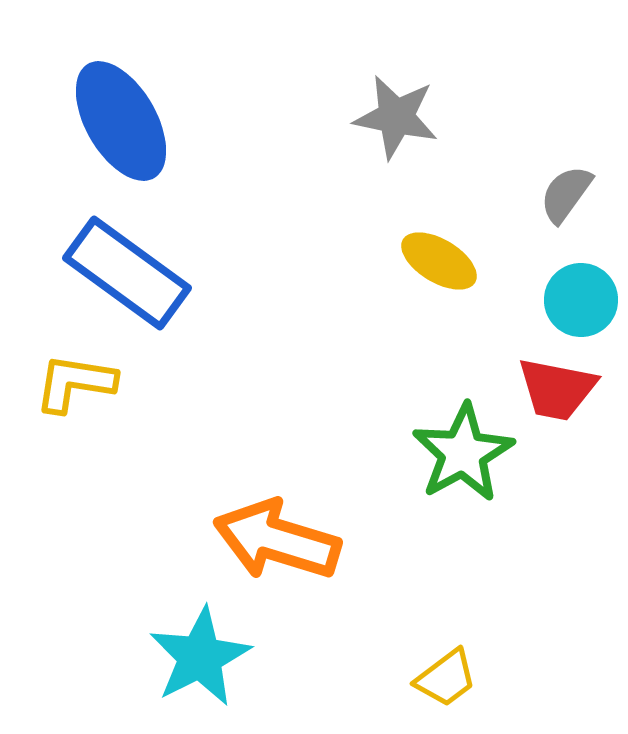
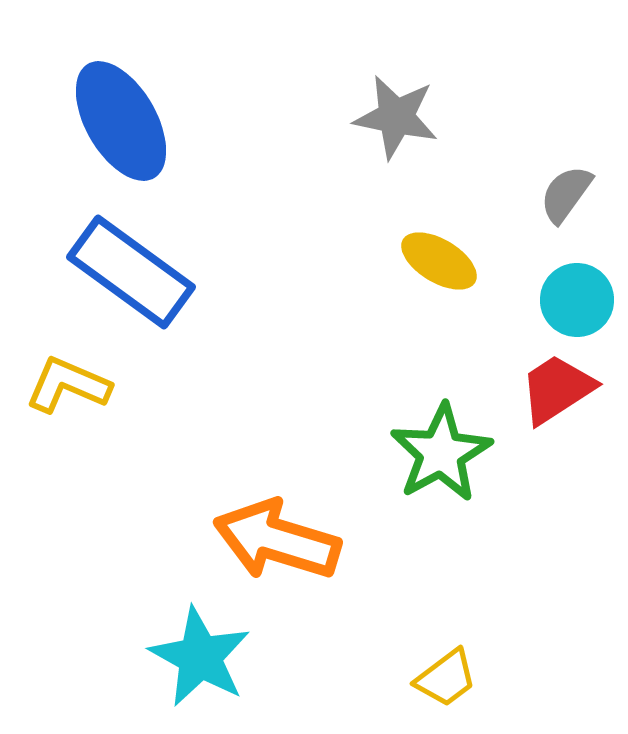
blue rectangle: moved 4 px right, 1 px up
cyan circle: moved 4 px left
yellow L-shape: moved 7 px left, 2 px down; rotated 14 degrees clockwise
red trapezoid: rotated 136 degrees clockwise
green star: moved 22 px left
cyan star: rotated 16 degrees counterclockwise
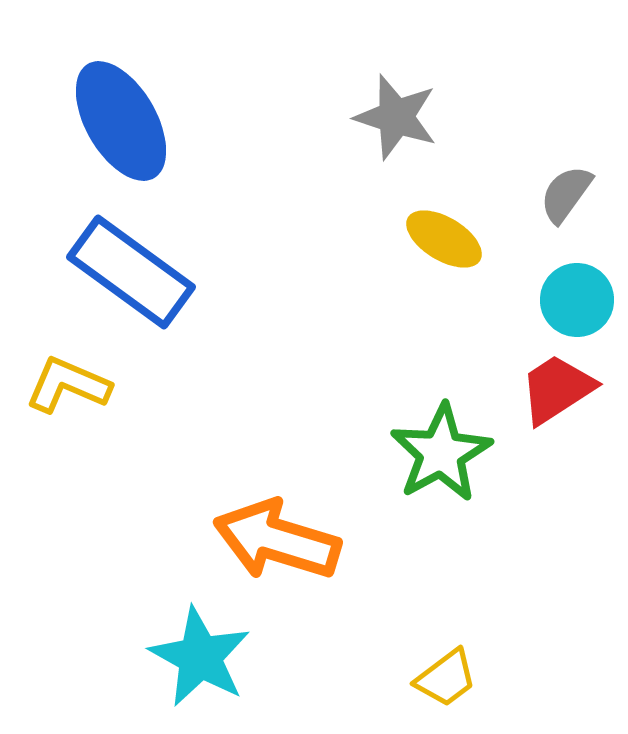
gray star: rotated 6 degrees clockwise
yellow ellipse: moved 5 px right, 22 px up
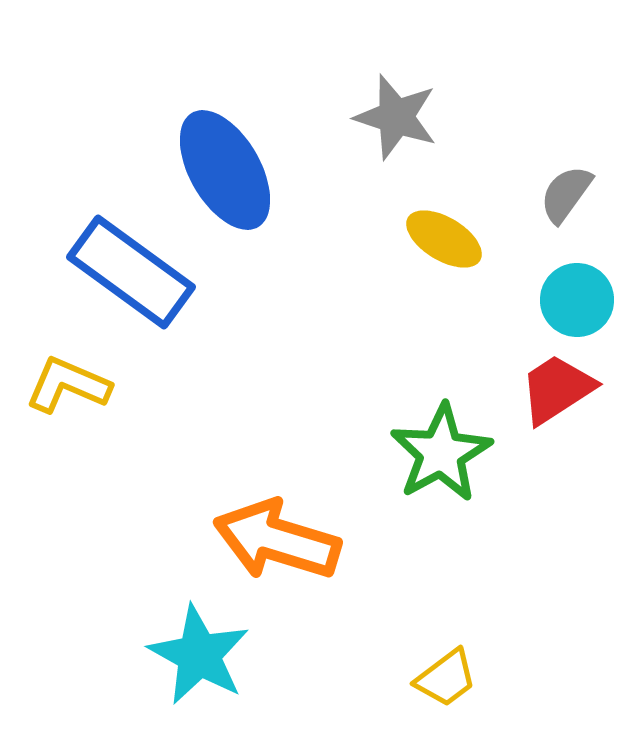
blue ellipse: moved 104 px right, 49 px down
cyan star: moved 1 px left, 2 px up
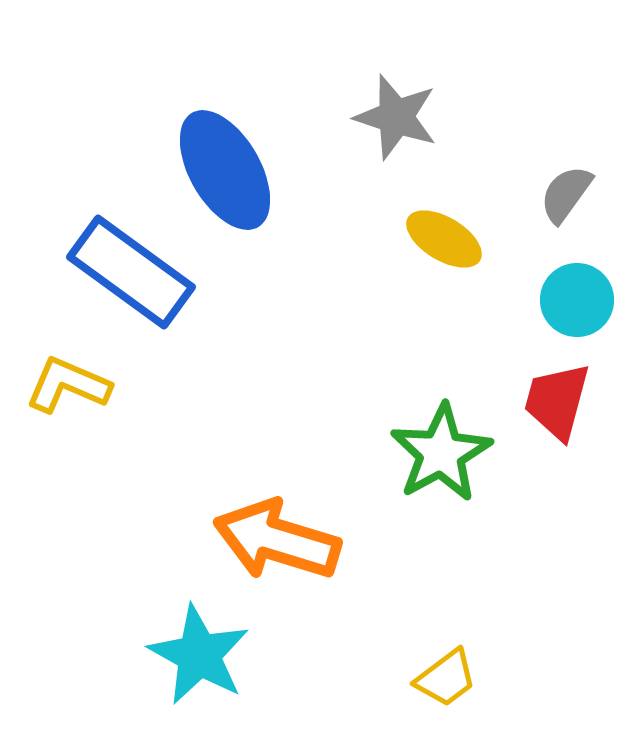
red trapezoid: moved 12 px down; rotated 42 degrees counterclockwise
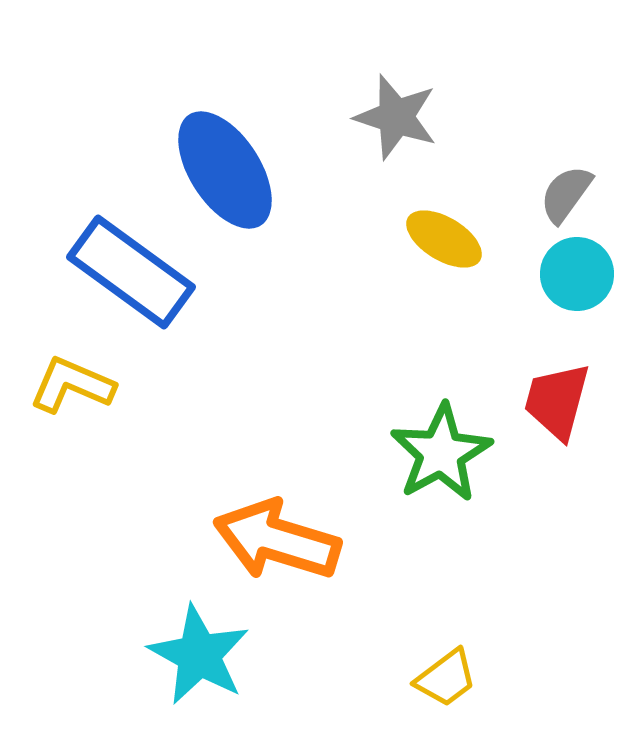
blue ellipse: rotated 3 degrees counterclockwise
cyan circle: moved 26 px up
yellow L-shape: moved 4 px right
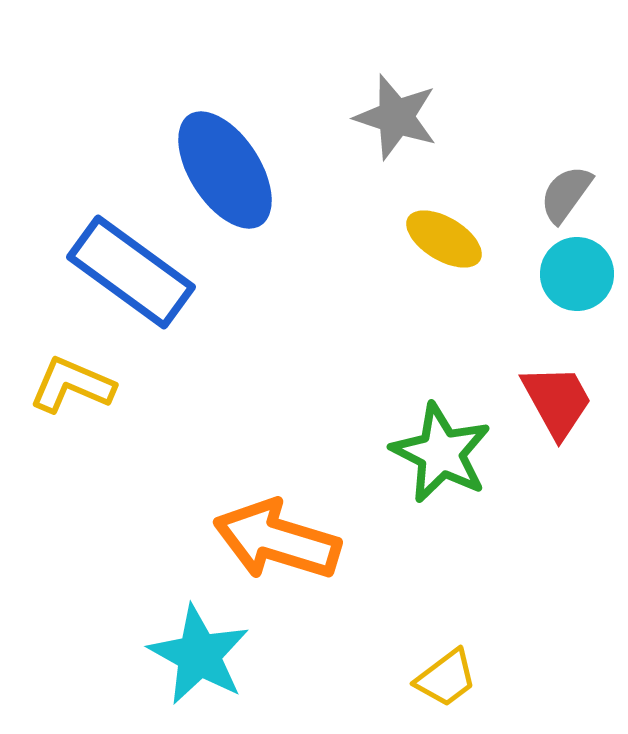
red trapezoid: rotated 136 degrees clockwise
green star: rotated 16 degrees counterclockwise
